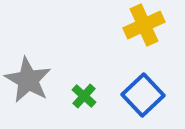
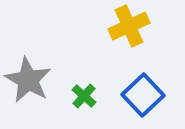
yellow cross: moved 15 px left, 1 px down
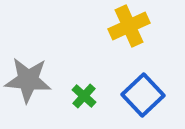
gray star: rotated 24 degrees counterclockwise
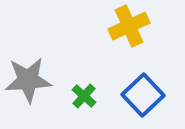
gray star: rotated 9 degrees counterclockwise
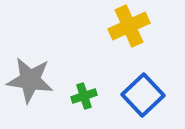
gray star: moved 2 px right; rotated 12 degrees clockwise
green cross: rotated 30 degrees clockwise
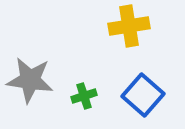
yellow cross: rotated 15 degrees clockwise
blue square: rotated 6 degrees counterclockwise
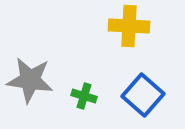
yellow cross: rotated 12 degrees clockwise
green cross: rotated 35 degrees clockwise
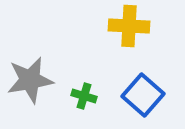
gray star: rotated 18 degrees counterclockwise
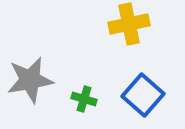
yellow cross: moved 2 px up; rotated 15 degrees counterclockwise
green cross: moved 3 px down
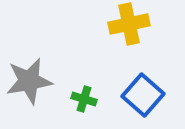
gray star: moved 1 px left, 1 px down
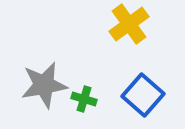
yellow cross: rotated 24 degrees counterclockwise
gray star: moved 15 px right, 4 px down
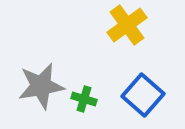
yellow cross: moved 2 px left, 1 px down
gray star: moved 3 px left, 1 px down
